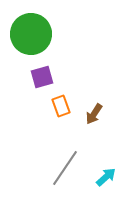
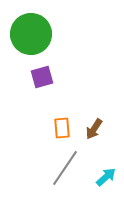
orange rectangle: moved 1 px right, 22 px down; rotated 15 degrees clockwise
brown arrow: moved 15 px down
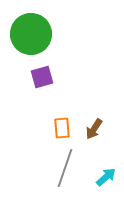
gray line: rotated 15 degrees counterclockwise
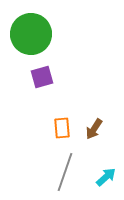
gray line: moved 4 px down
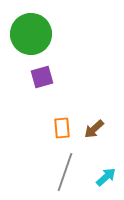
brown arrow: rotated 15 degrees clockwise
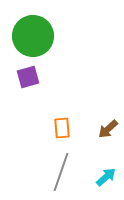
green circle: moved 2 px right, 2 px down
purple square: moved 14 px left
brown arrow: moved 14 px right
gray line: moved 4 px left
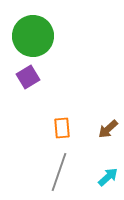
purple square: rotated 15 degrees counterclockwise
gray line: moved 2 px left
cyan arrow: moved 2 px right
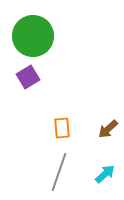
cyan arrow: moved 3 px left, 3 px up
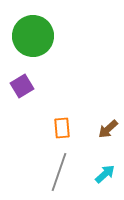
purple square: moved 6 px left, 9 px down
